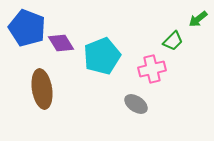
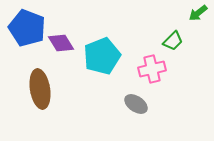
green arrow: moved 6 px up
brown ellipse: moved 2 px left
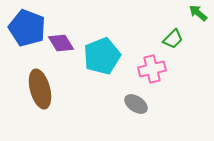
green arrow: rotated 78 degrees clockwise
green trapezoid: moved 2 px up
brown ellipse: rotated 6 degrees counterclockwise
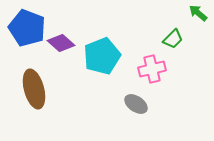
purple diamond: rotated 16 degrees counterclockwise
brown ellipse: moved 6 px left
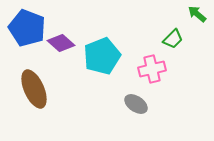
green arrow: moved 1 px left, 1 px down
brown ellipse: rotated 9 degrees counterclockwise
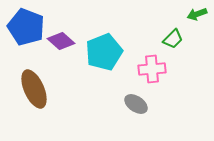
green arrow: rotated 60 degrees counterclockwise
blue pentagon: moved 1 px left, 1 px up
purple diamond: moved 2 px up
cyan pentagon: moved 2 px right, 4 px up
pink cross: rotated 8 degrees clockwise
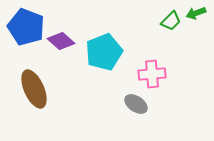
green arrow: moved 1 px left, 1 px up
green trapezoid: moved 2 px left, 18 px up
pink cross: moved 5 px down
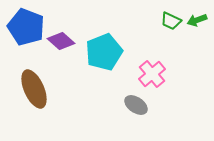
green arrow: moved 1 px right, 7 px down
green trapezoid: rotated 70 degrees clockwise
pink cross: rotated 36 degrees counterclockwise
gray ellipse: moved 1 px down
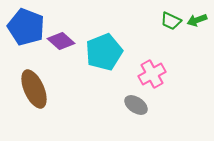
pink cross: rotated 12 degrees clockwise
